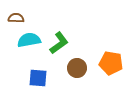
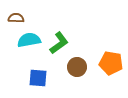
brown circle: moved 1 px up
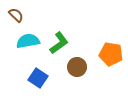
brown semicircle: moved 3 px up; rotated 42 degrees clockwise
cyan semicircle: moved 1 px left, 1 px down
orange pentagon: moved 9 px up
blue square: rotated 30 degrees clockwise
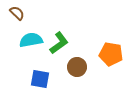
brown semicircle: moved 1 px right, 2 px up
cyan semicircle: moved 3 px right, 1 px up
blue square: moved 2 px right, 1 px down; rotated 24 degrees counterclockwise
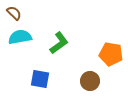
brown semicircle: moved 3 px left
cyan semicircle: moved 11 px left, 3 px up
brown circle: moved 13 px right, 14 px down
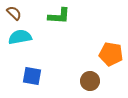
green L-shape: moved 27 px up; rotated 40 degrees clockwise
blue square: moved 8 px left, 3 px up
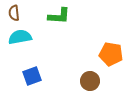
brown semicircle: rotated 140 degrees counterclockwise
blue square: rotated 30 degrees counterclockwise
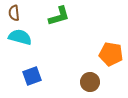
green L-shape: rotated 20 degrees counterclockwise
cyan semicircle: rotated 25 degrees clockwise
brown circle: moved 1 px down
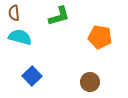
orange pentagon: moved 11 px left, 17 px up
blue square: rotated 24 degrees counterclockwise
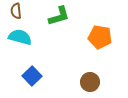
brown semicircle: moved 2 px right, 2 px up
